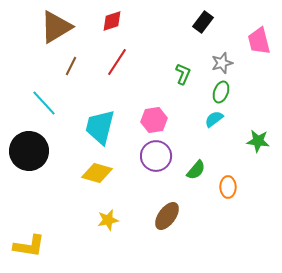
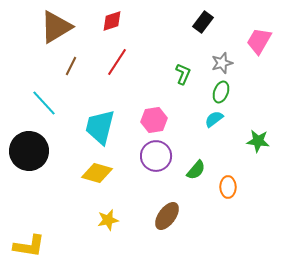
pink trapezoid: rotated 44 degrees clockwise
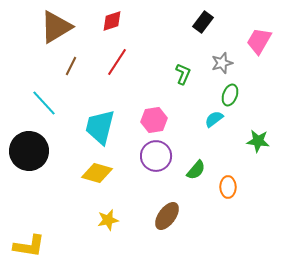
green ellipse: moved 9 px right, 3 px down
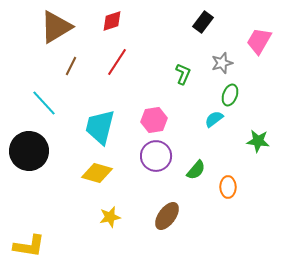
yellow star: moved 2 px right, 3 px up
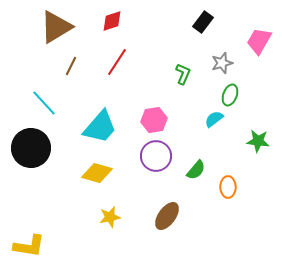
cyan trapezoid: rotated 153 degrees counterclockwise
black circle: moved 2 px right, 3 px up
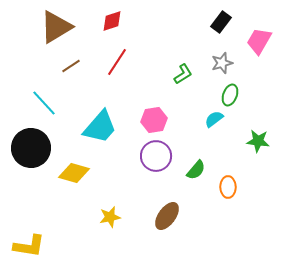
black rectangle: moved 18 px right
brown line: rotated 30 degrees clockwise
green L-shape: rotated 35 degrees clockwise
yellow diamond: moved 23 px left
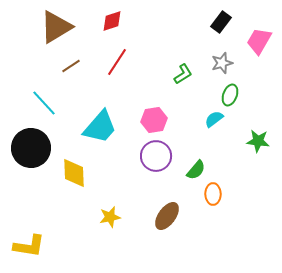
yellow diamond: rotated 72 degrees clockwise
orange ellipse: moved 15 px left, 7 px down
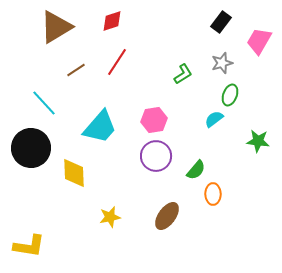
brown line: moved 5 px right, 4 px down
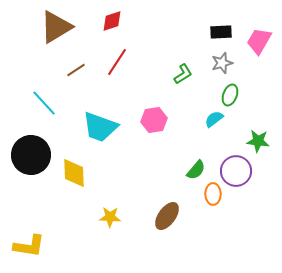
black rectangle: moved 10 px down; rotated 50 degrees clockwise
cyan trapezoid: rotated 69 degrees clockwise
black circle: moved 7 px down
purple circle: moved 80 px right, 15 px down
yellow star: rotated 15 degrees clockwise
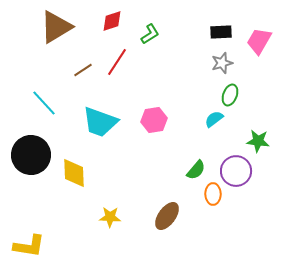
brown line: moved 7 px right
green L-shape: moved 33 px left, 40 px up
cyan trapezoid: moved 5 px up
